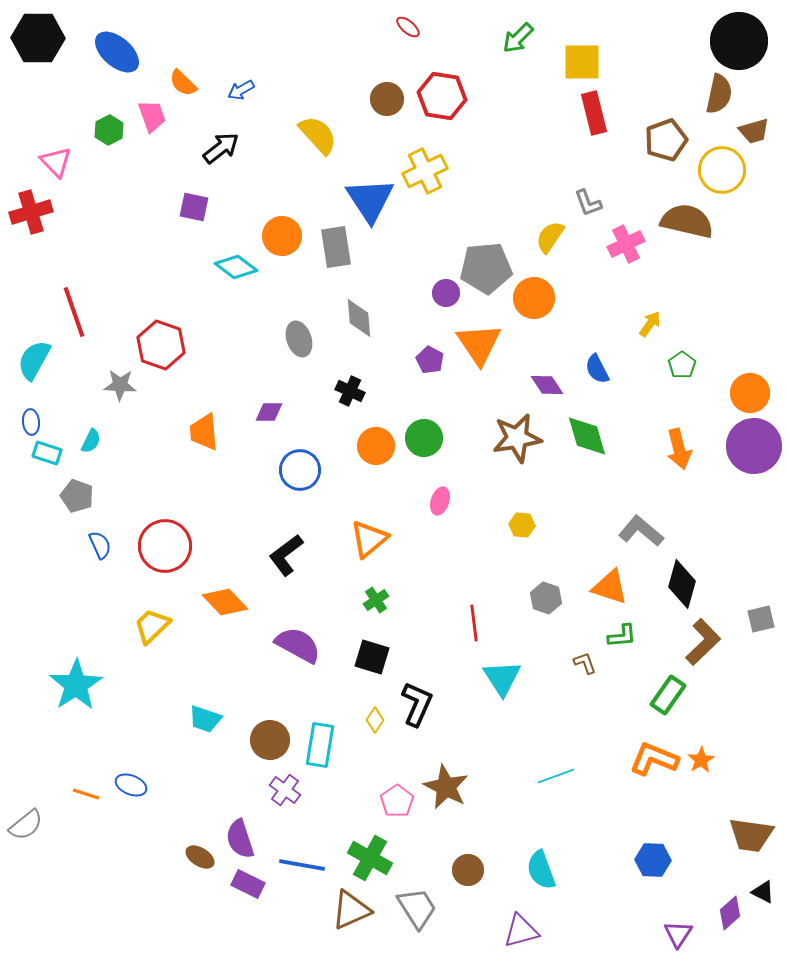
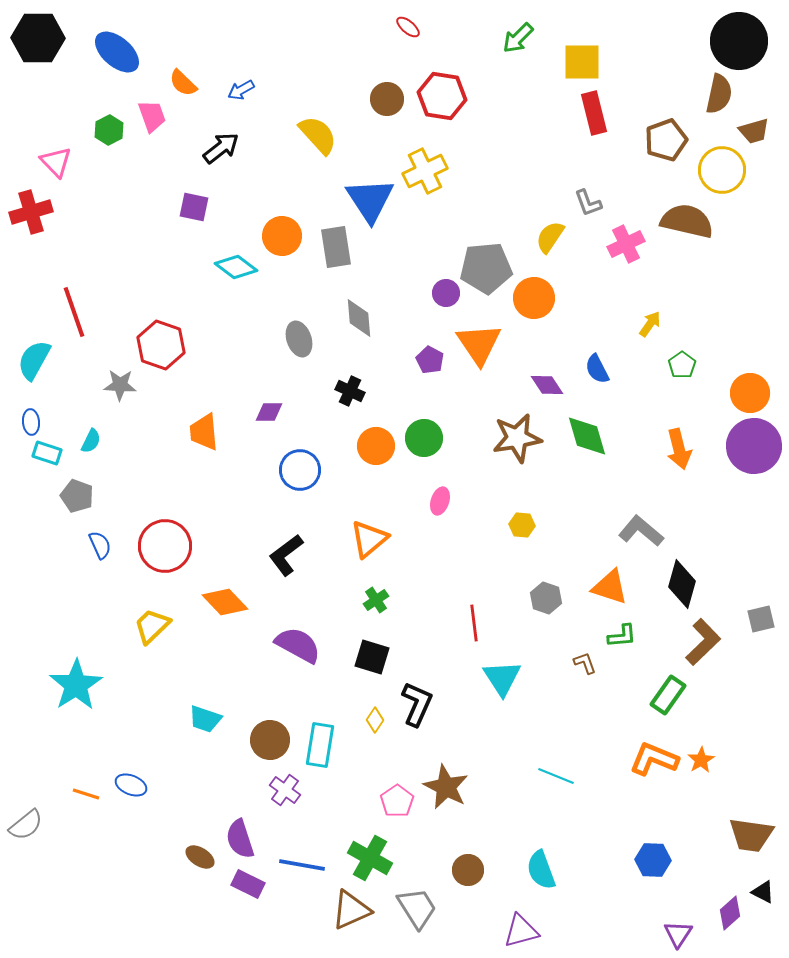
cyan line at (556, 776): rotated 42 degrees clockwise
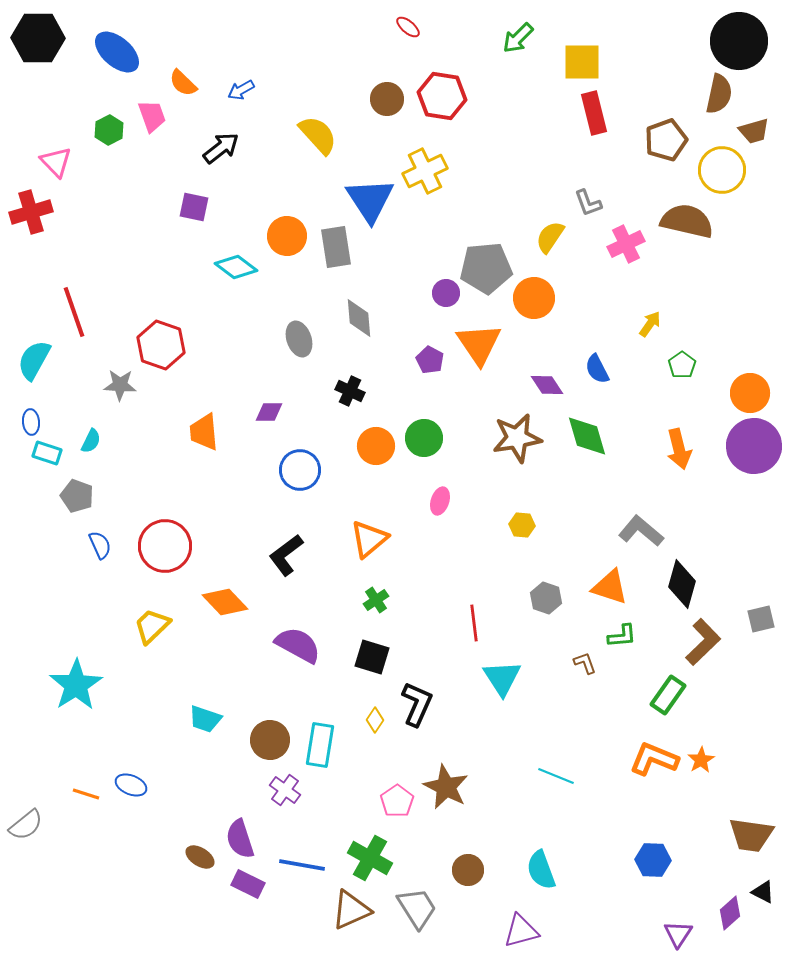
orange circle at (282, 236): moved 5 px right
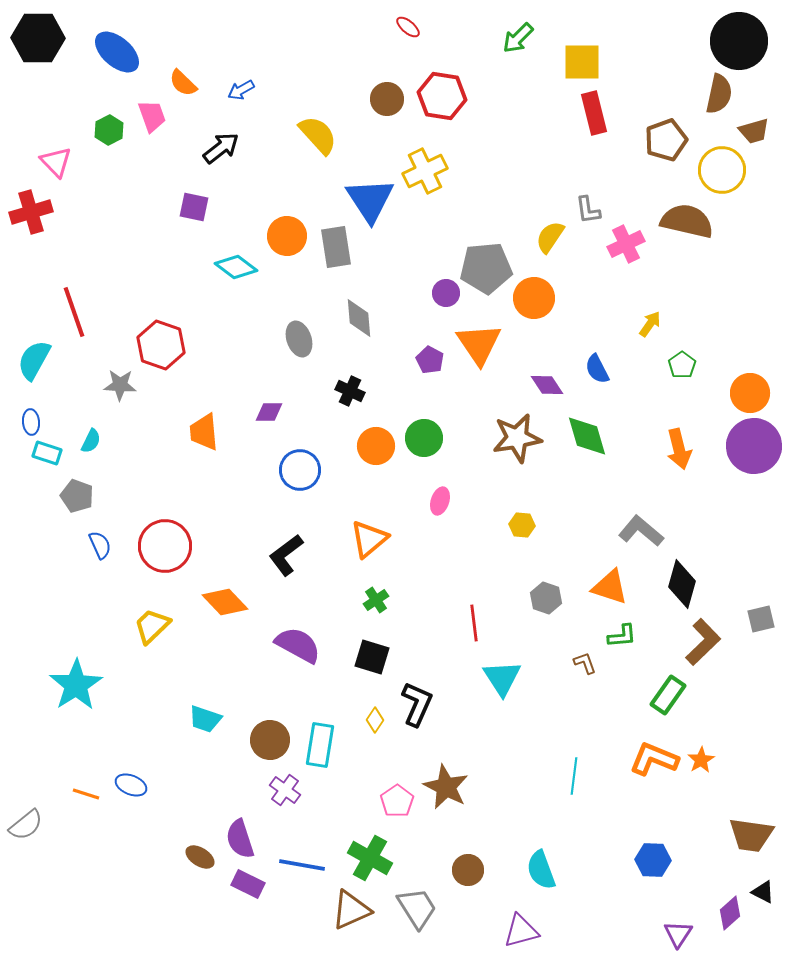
gray L-shape at (588, 203): moved 7 px down; rotated 12 degrees clockwise
cyan line at (556, 776): moved 18 px right; rotated 75 degrees clockwise
